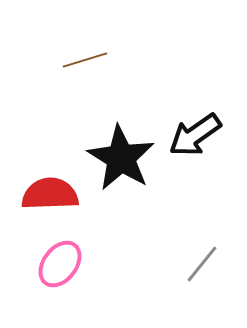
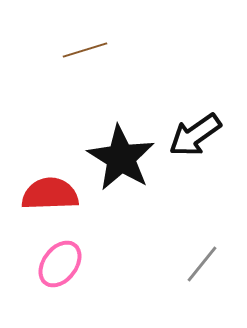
brown line: moved 10 px up
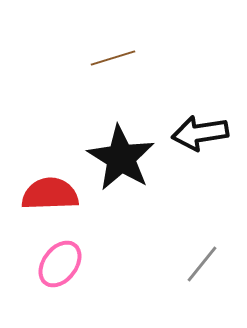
brown line: moved 28 px right, 8 px down
black arrow: moved 5 px right, 2 px up; rotated 26 degrees clockwise
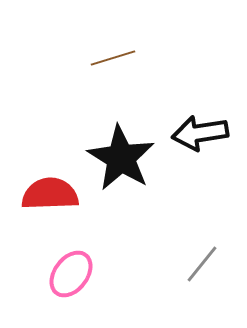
pink ellipse: moved 11 px right, 10 px down
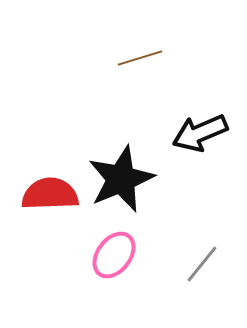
brown line: moved 27 px right
black arrow: rotated 14 degrees counterclockwise
black star: moved 21 px down; rotated 18 degrees clockwise
pink ellipse: moved 43 px right, 19 px up
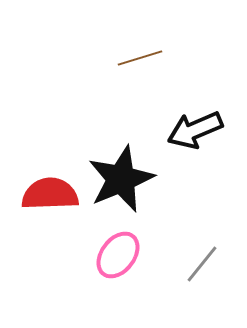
black arrow: moved 5 px left, 3 px up
pink ellipse: moved 4 px right
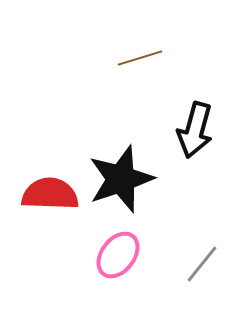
black arrow: rotated 52 degrees counterclockwise
black star: rotated 4 degrees clockwise
red semicircle: rotated 4 degrees clockwise
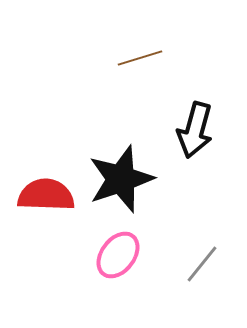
red semicircle: moved 4 px left, 1 px down
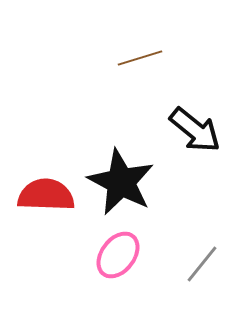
black arrow: rotated 66 degrees counterclockwise
black star: moved 3 px down; rotated 26 degrees counterclockwise
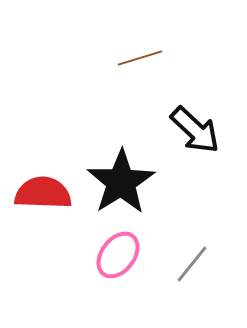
black arrow: rotated 4 degrees clockwise
black star: rotated 12 degrees clockwise
red semicircle: moved 3 px left, 2 px up
gray line: moved 10 px left
